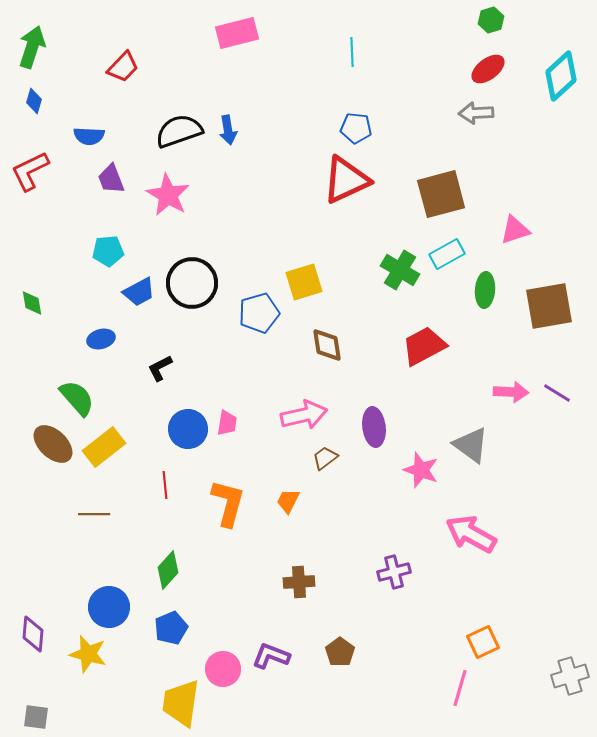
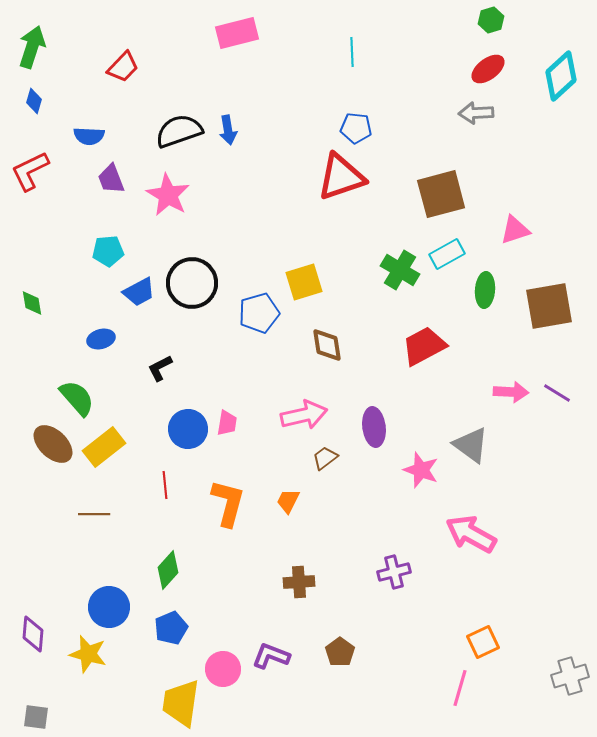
red triangle at (346, 180): moved 5 px left, 3 px up; rotated 6 degrees clockwise
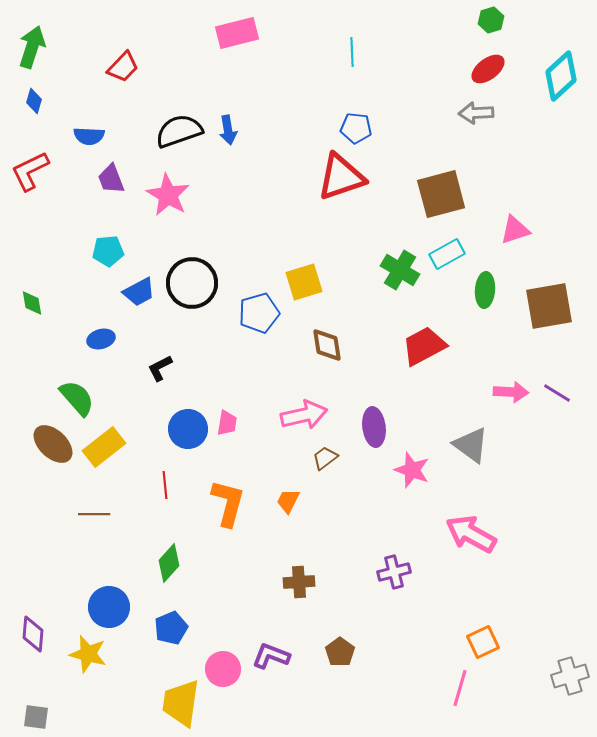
pink star at (421, 470): moved 9 px left
green diamond at (168, 570): moved 1 px right, 7 px up
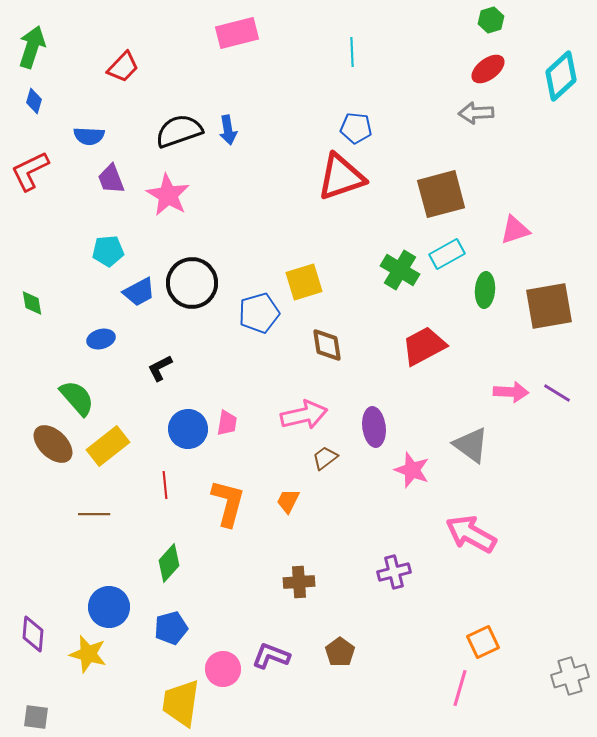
yellow rectangle at (104, 447): moved 4 px right, 1 px up
blue pentagon at (171, 628): rotated 8 degrees clockwise
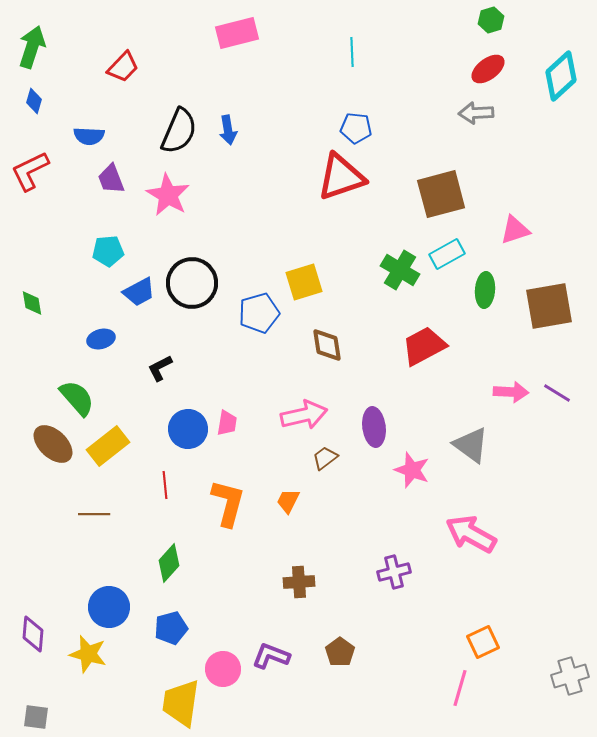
black semicircle at (179, 131): rotated 132 degrees clockwise
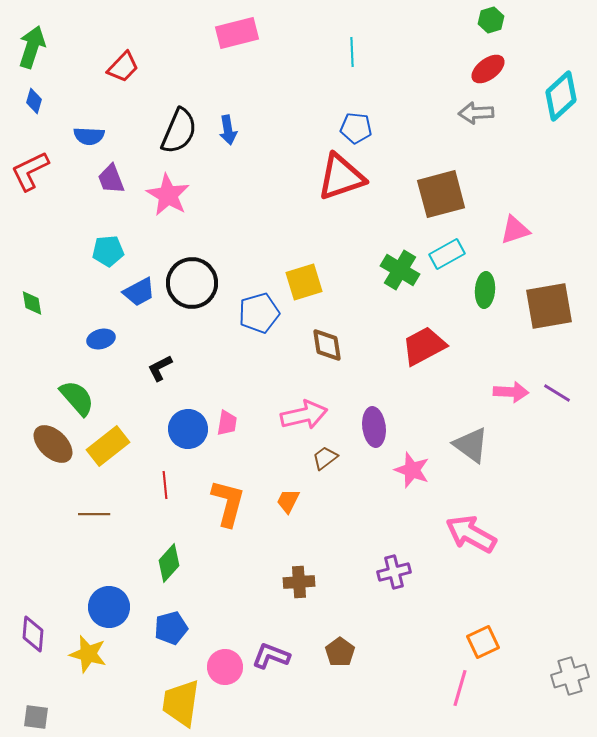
cyan diamond at (561, 76): moved 20 px down
pink circle at (223, 669): moved 2 px right, 2 px up
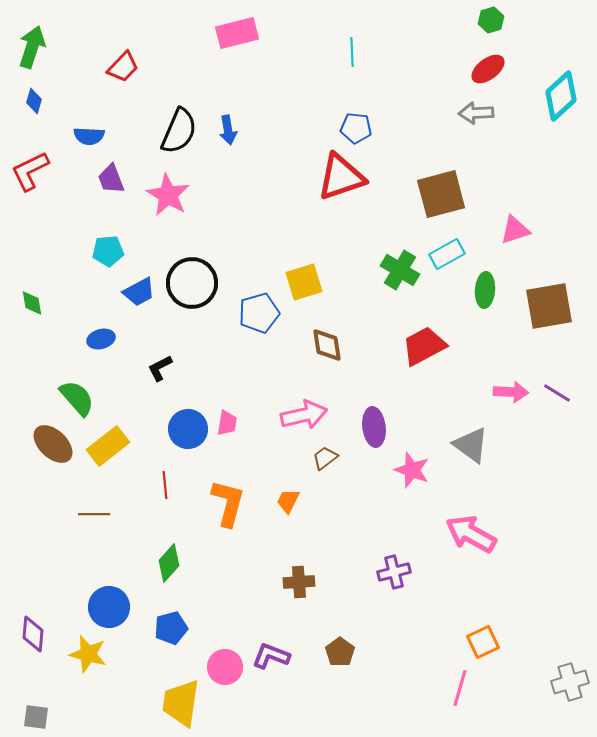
gray cross at (570, 676): moved 6 px down
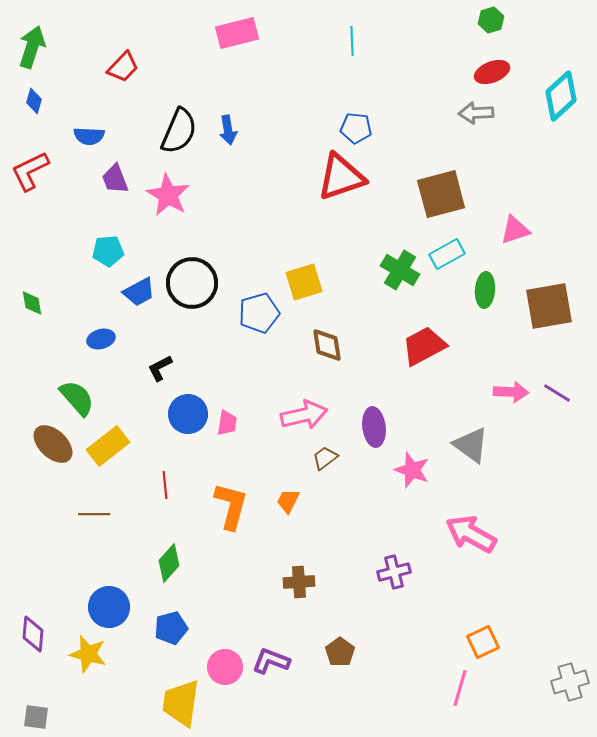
cyan line at (352, 52): moved 11 px up
red ellipse at (488, 69): moved 4 px right, 3 px down; rotated 16 degrees clockwise
purple trapezoid at (111, 179): moved 4 px right
blue circle at (188, 429): moved 15 px up
orange L-shape at (228, 503): moved 3 px right, 3 px down
purple L-shape at (271, 656): moved 5 px down
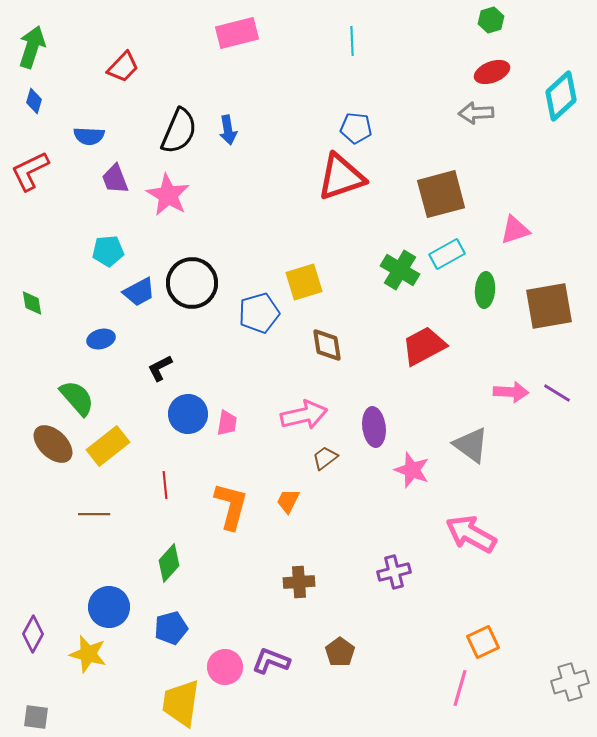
purple diamond at (33, 634): rotated 24 degrees clockwise
